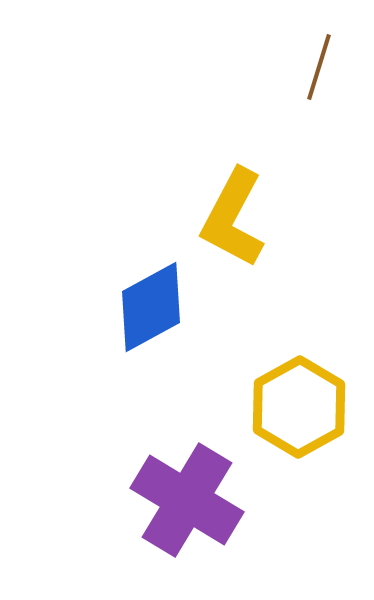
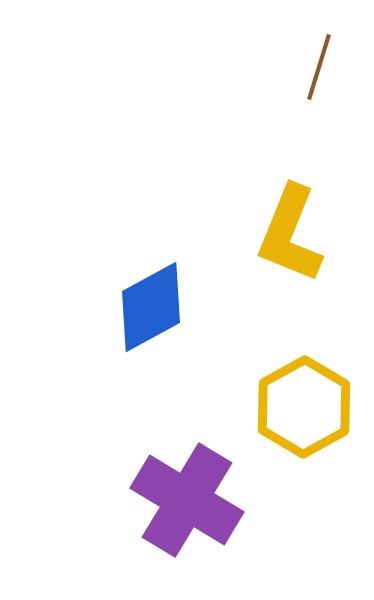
yellow L-shape: moved 57 px right, 16 px down; rotated 6 degrees counterclockwise
yellow hexagon: moved 5 px right
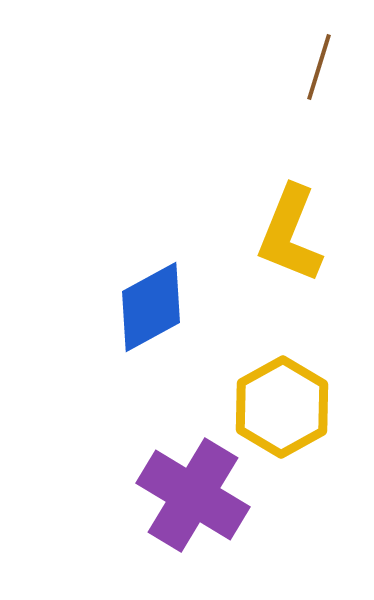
yellow hexagon: moved 22 px left
purple cross: moved 6 px right, 5 px up
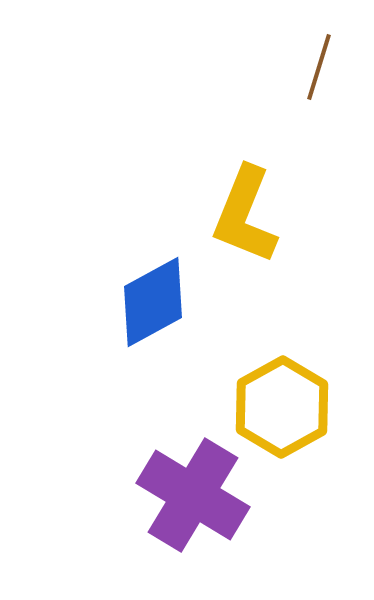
yellow L-shape: moved 45 px left, 19 px up
blue diamond: moved 2 px right, 5 px up
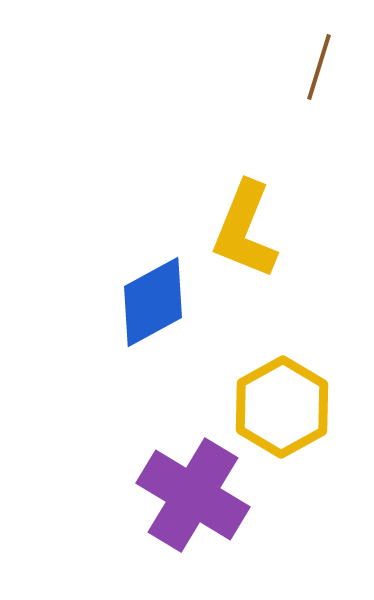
yellow L-shape: moved 15 px down
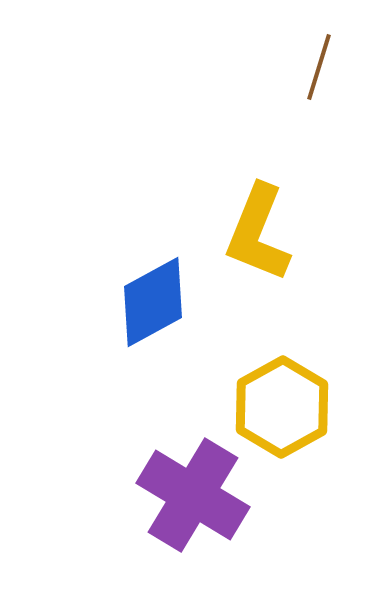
yellow L-shape: moved 13 px right, 3 px down
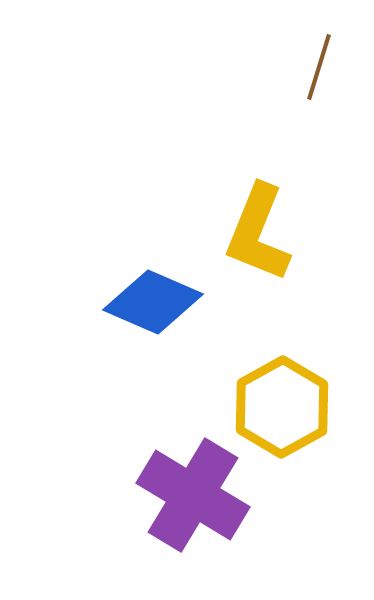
blue diamond: rotated 52 degrees clockwise
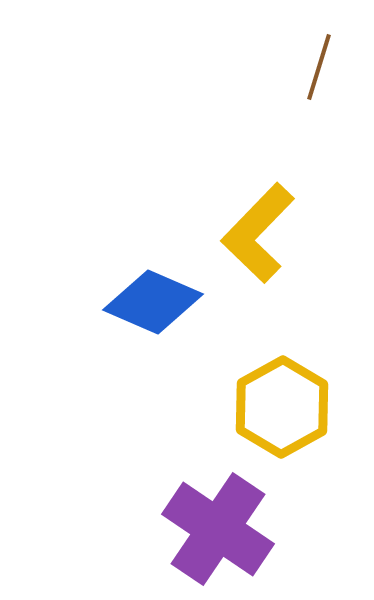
yellow L-shape: rotated 22 degrees clockwise
purple cross: moved 25 px right, 34 px down; rotated 3 degrees clockwise
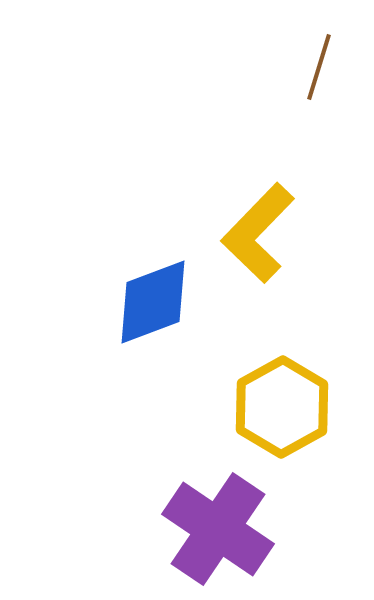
blue diamond: rotated 44 degrees counterclockwise
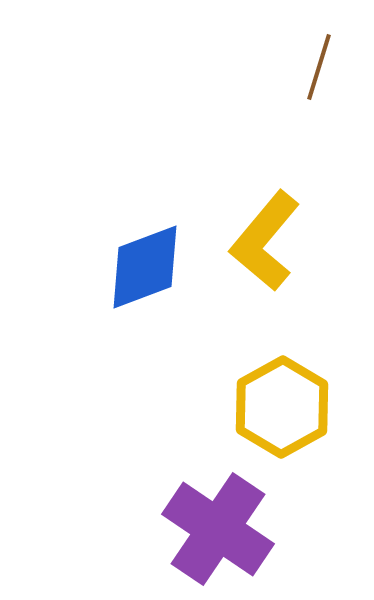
yellow L-shape: moved 7 px right, 8 px down; rotated 4 degrees counterclockwise
blue diamond: moved 8 px left, 35 px up
